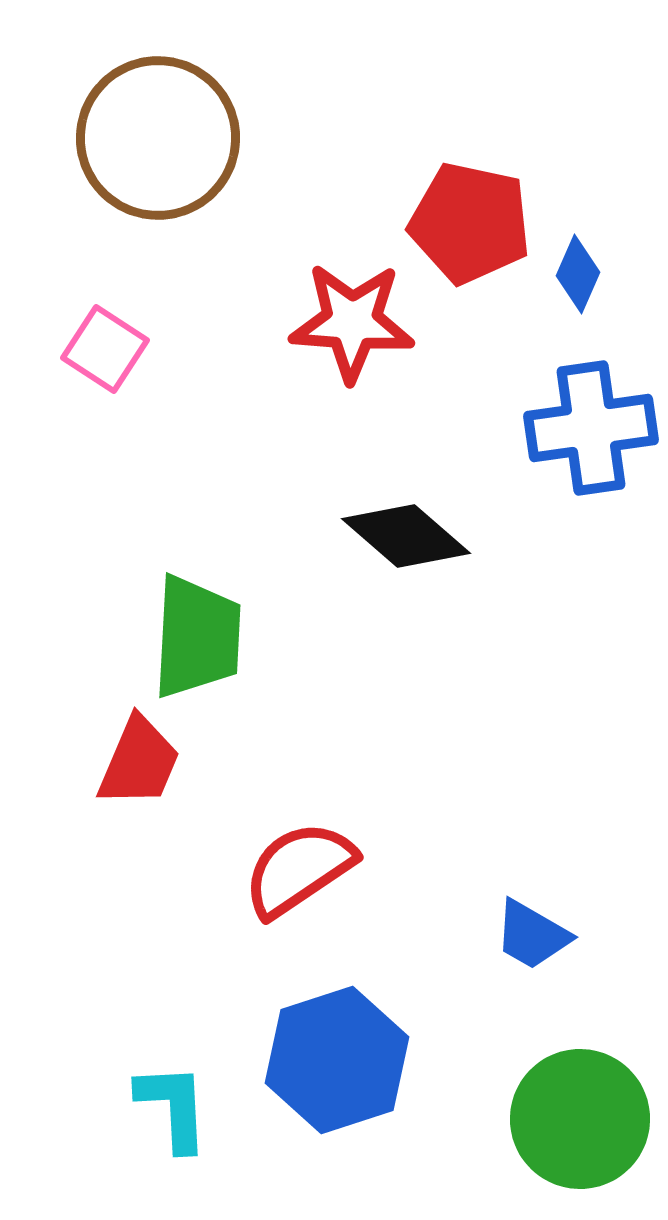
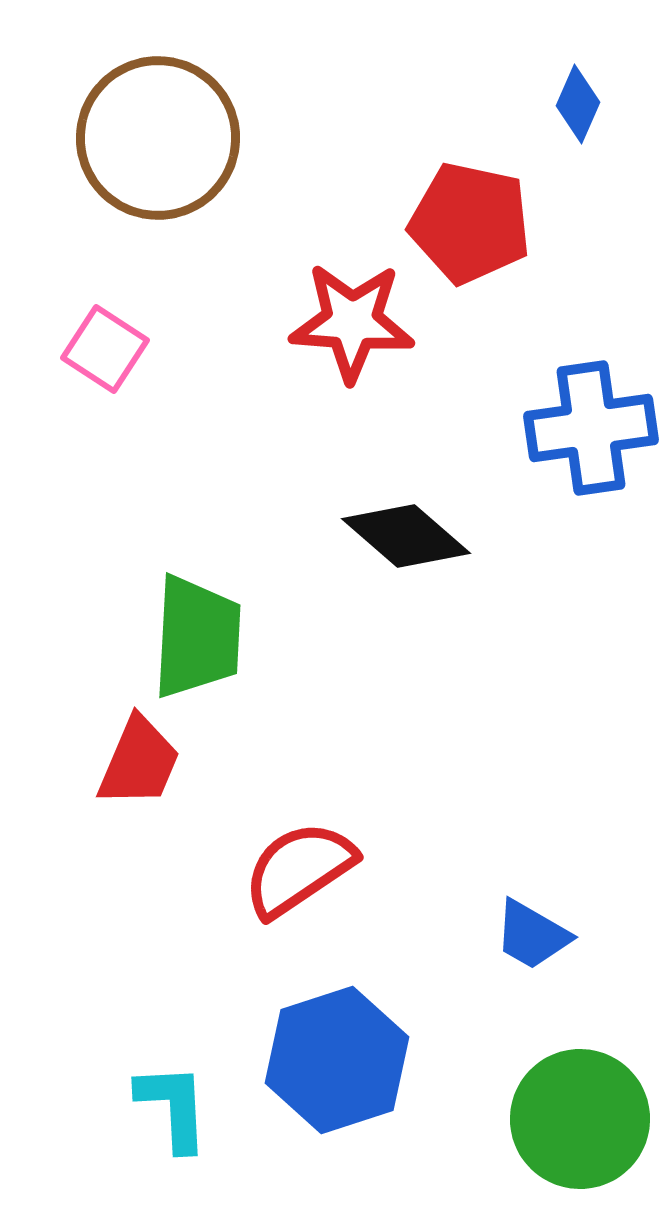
blue diamond: moved 170 px up
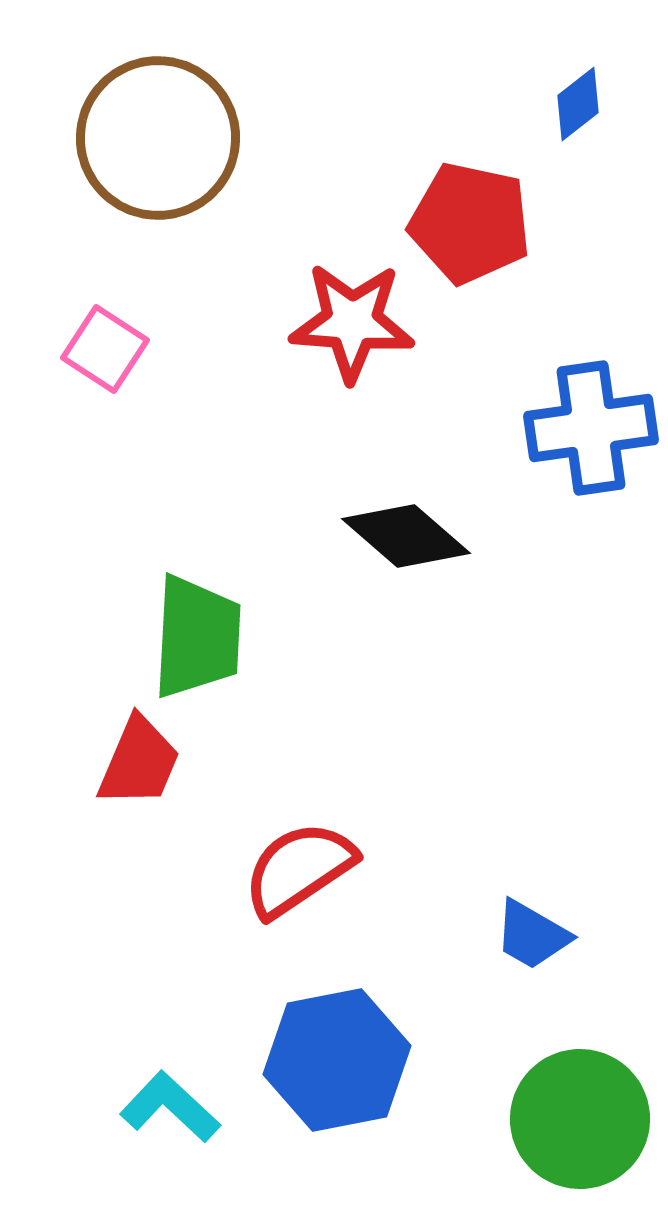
blue diamond: rotated 28 degrees clockwise
blue hexagon: rotated 7 degrees clockwise
cyan L-shape: moved 3 px left; rotated 44 degrees counterclockwise
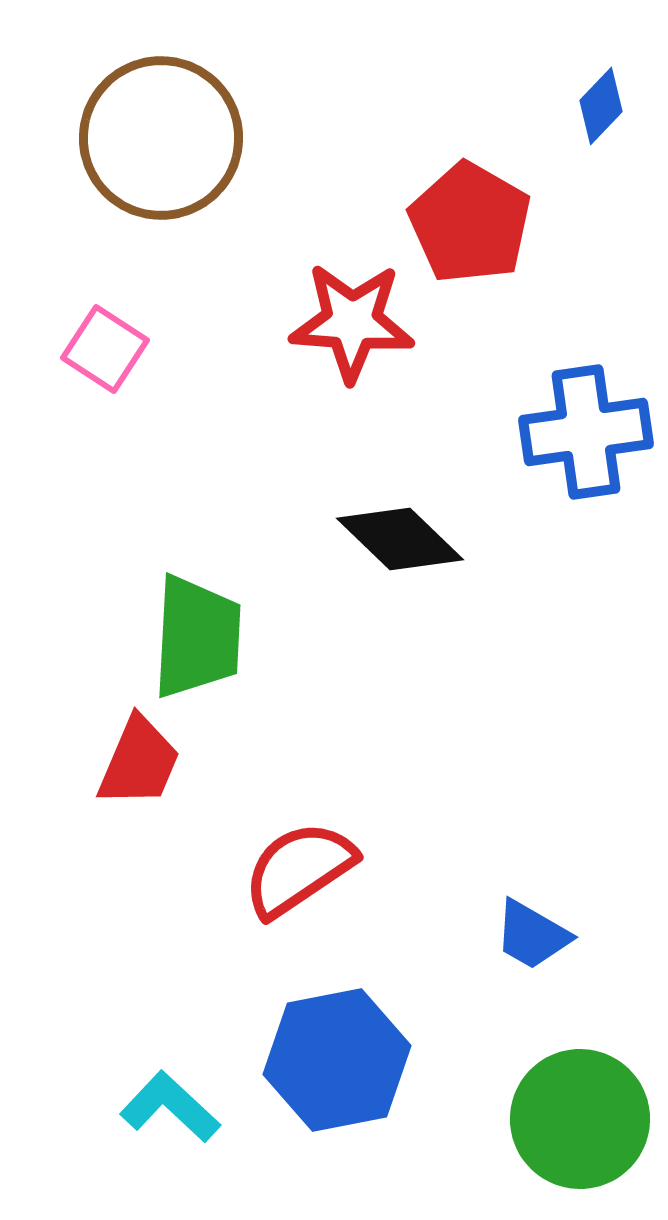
blue diamond: moved 23 px right, 2 px down; rotated 8 degrees counterclockwise
brown circle: moved 3 px right
red pentagon: rotated 18 degrees clockwise
blue cross: moved 5 px left, 4 px down
black diamond: moved 6 px left, 3 px down; rotated 3 degrees clockwise
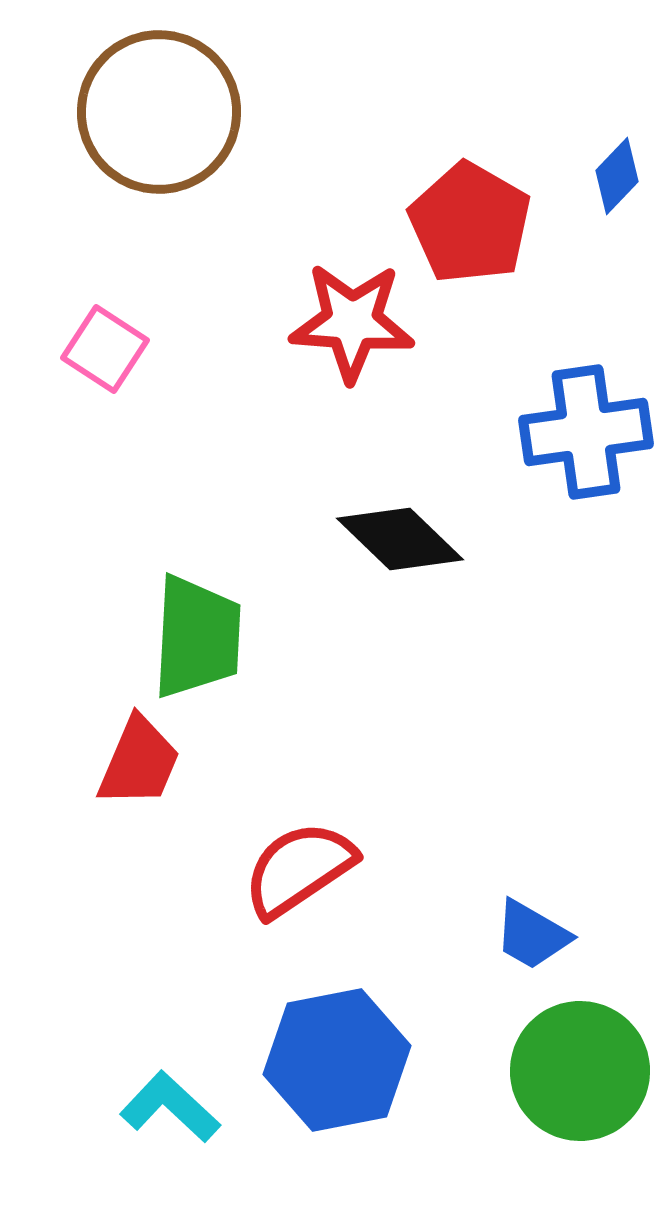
blue diamond: moved 16 px right, 70 px down
brown circle: moved 2 px left, 26 px up
green circle: moved 48 px up
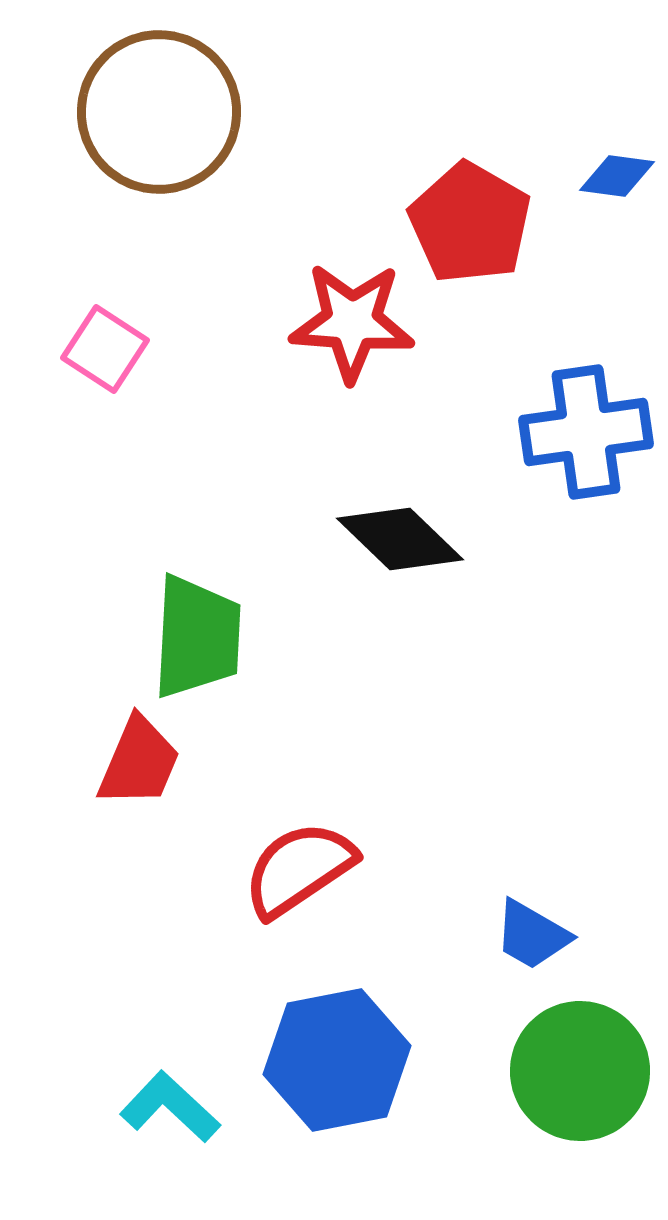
blue diamond: rotated 54 degrees clockwise
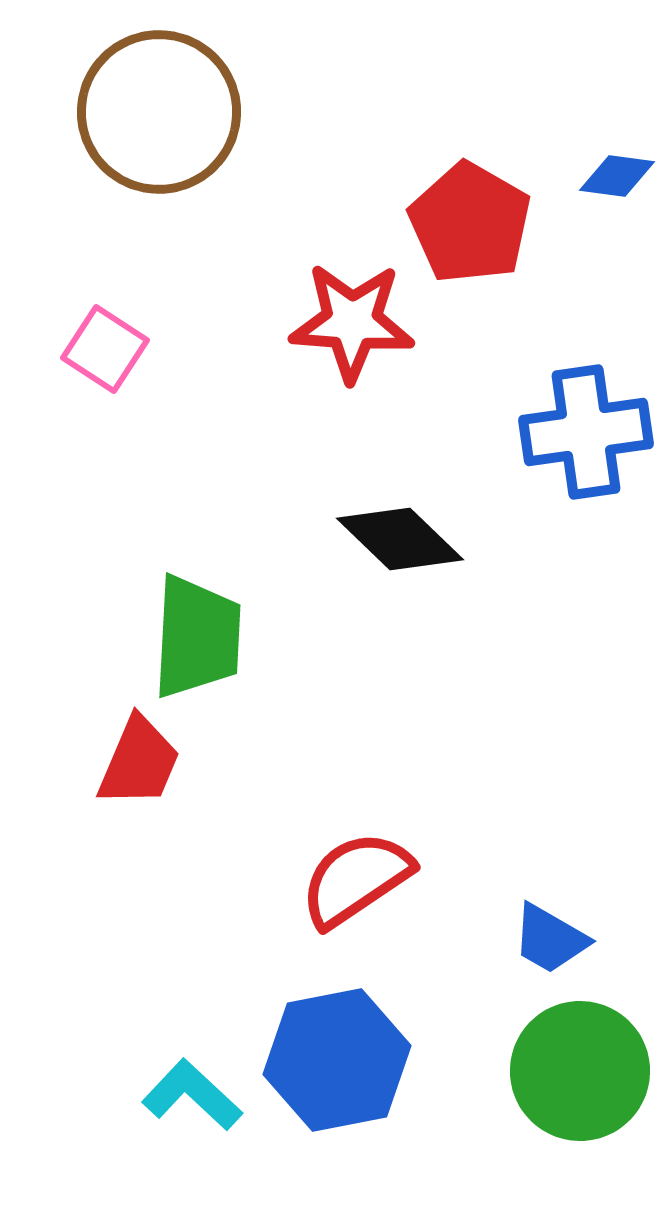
red semicircle: moved 57 px right, 10 px down
blue trapezoid: moved 18 px right, 4 px down
cyan L-shape: moved 22 px right, 12 px up
